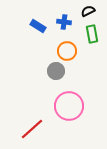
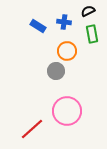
pink circle: moved 2 px left, 5 px down
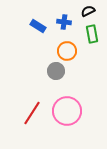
red line: moved 16 px up; rotated 15 degrees counterclockwise
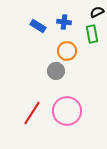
black semicircle: moved 9 px right, 1 px down
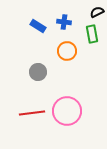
gray circle: moved 18 px left, 1 px down
red line: rotated 50 degrees clockwise
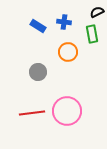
orange circle: moved 1 px right, 1 px down
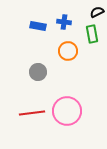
blue rectangle: rotated 21 degrees counterclockwise
orange circle: moved 1 px up
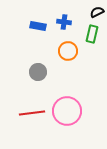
green rectangle: rotated 24 degrees clockwise
